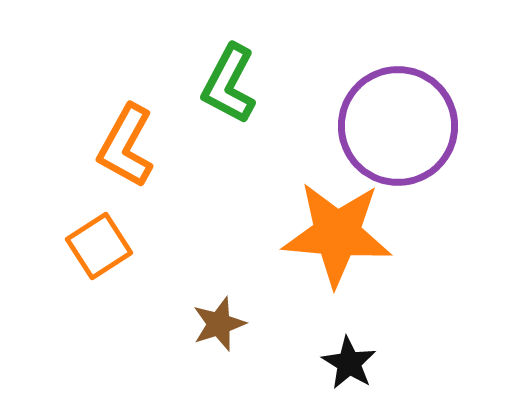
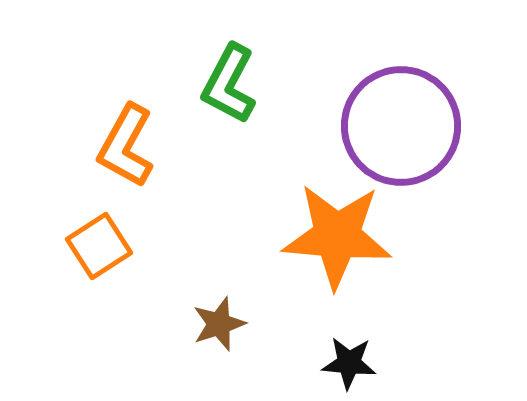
purple circle: moved 3 px right
orange star: moved 2 px down
black star: rotated 26 degrees counterclockwise
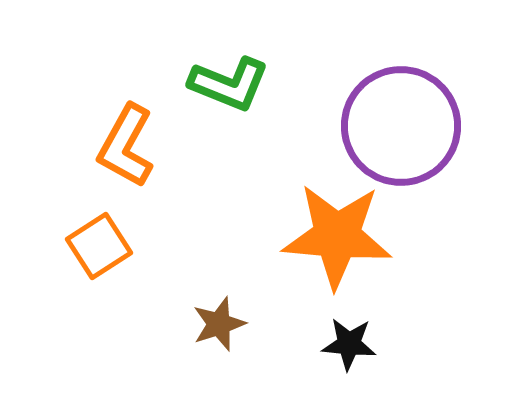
green L-shape: rotated 96 degrees counterclockwise
black star: moved 19 px up
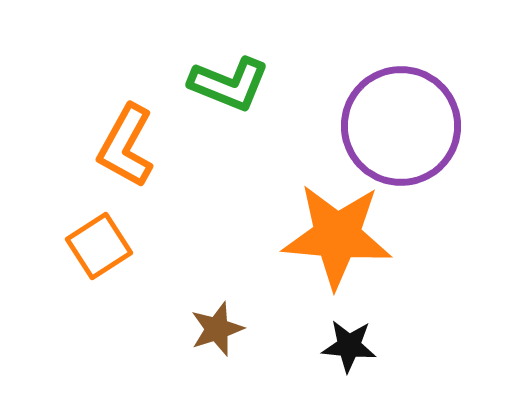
brown star: moved 2 px left, 5 px down
black star: moved 2 px down
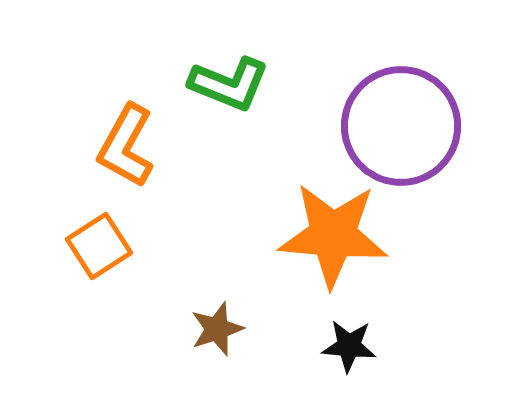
orange star: moved 4 px left, 1 px up
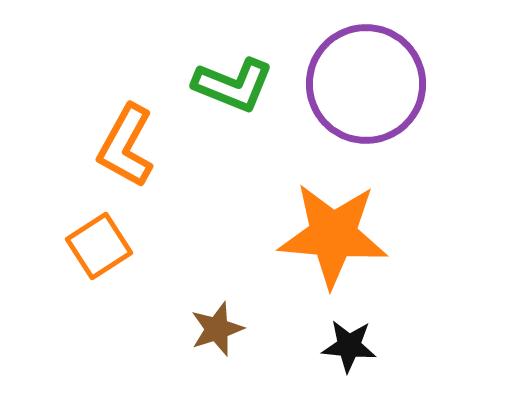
green L-shape: moved 4 px right, 1 px down
purple circle: moved 35 px left, 42 px up
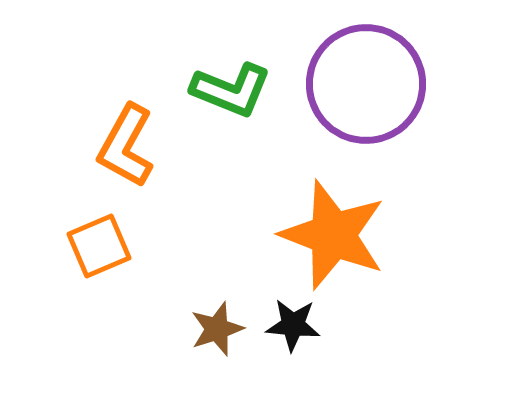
green L-shape: moved 2 px left, 5 px down
orange star: rotated 16 degrees clockwise
orange square: rotated 10 degrees clockwise
black star: moved 56 px left, 21 px up
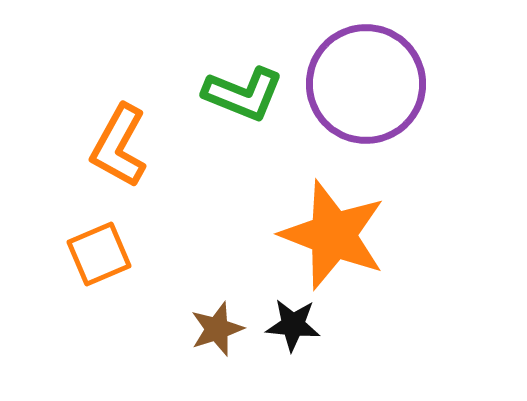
green L-shape: moved 12 px right, 4 px down
orange L-shape: moved 7 px left
orange square: moved 8 px down
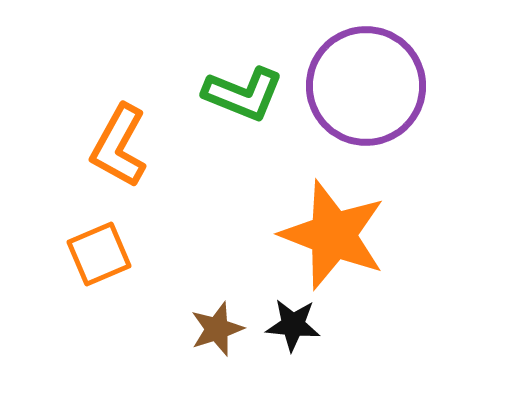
purple circle: moved 2 px down
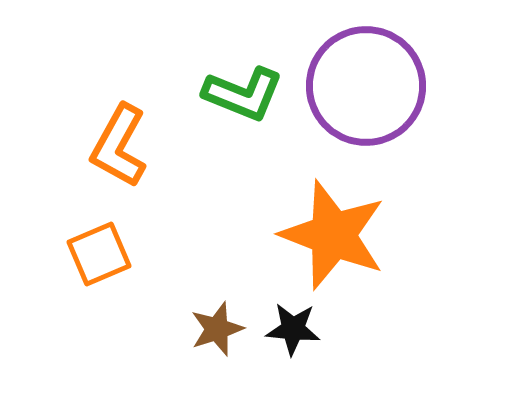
black star: moved 4 px down
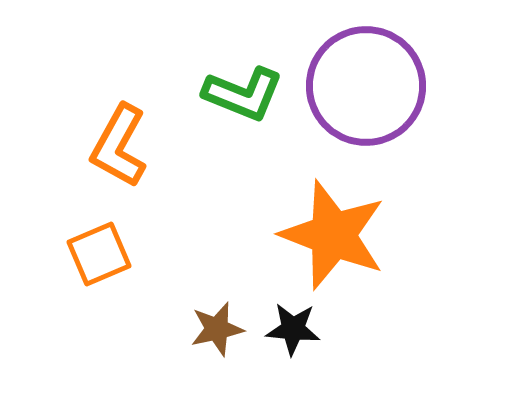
brown star: rotated 6 degrees clockwise
